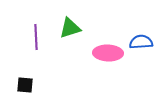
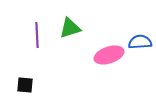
purple line: moved 1 px right, 2 px up
blue semicircle: moved 1 px left
pink ellipse: moved 1 px right, 2 px down; rotated 20 degrees counterclockwise
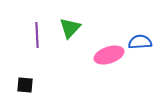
green triangle: rotated 30 degrees counterclockwise
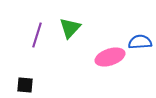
purple line: rotated 20 degrees clockwise
pink ellipse: moved 1 px right, 2 px down
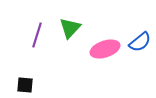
blue semicircle: rotated 145 degrees clockwise
pink ellipse: moved 5 px left, 8 px up
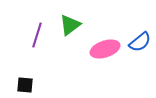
green triangle: moved 3 px up; rotated 10 degrees clockwise
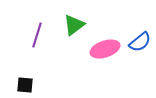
green triangle: moved 4 px right
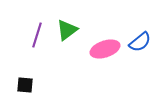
green triangle: moved 7 px left, 5 px down
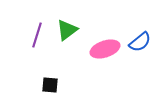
black square: moved 25 px right
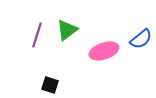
blue semicircle: moved 1 px right, 3 px up
pink ellipse: moved 1 px left, 2 px down
black square: rotated 12 degrees clockwise
